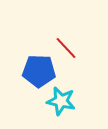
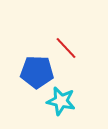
blue pentagon: moved 2 px left, 1 px down
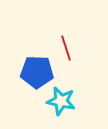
red line: rotated 25 degrees clockwise
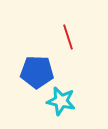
red line: moved 2 px right, 11 px up
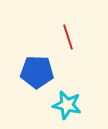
cyan star: moved 6 px right, 4 px down
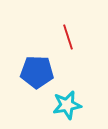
cyan star: rotated 24 degrees counterclockwise
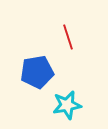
blue pentagon: rotated 12 degrees counterclockwise
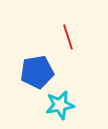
cyan star: moved 7 px left
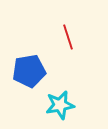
blue pentagon: moved 8 px left, 1 px up
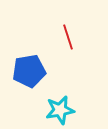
cyan star: moved 5 px down
